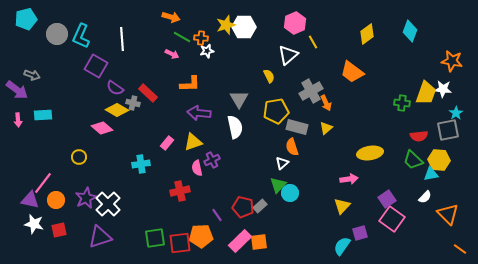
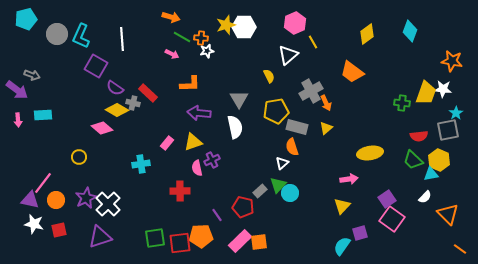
yellow hexagon at (439, 160): rotated 20 degrees clockwise
red cross at (180, 191): rotated 12 degrees clockwise
gray rectangle at (260, 206): moved 15 px up
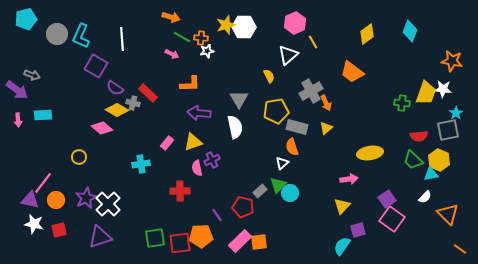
purple square at (360, 233): moved 2 px left, 3 px up
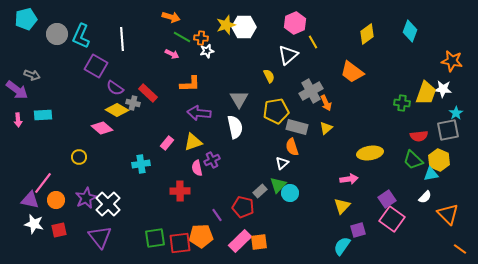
purple triangle at (100, 237): rotated 50 degrees counterclockwise
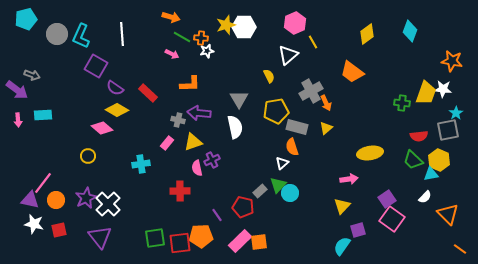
white line at (122, 39): moved 5 px up
gray cross at (133, 103): moved 45 px right, 17 px down
yellow circle at (79, 157): moved 9 px right, 1 px up
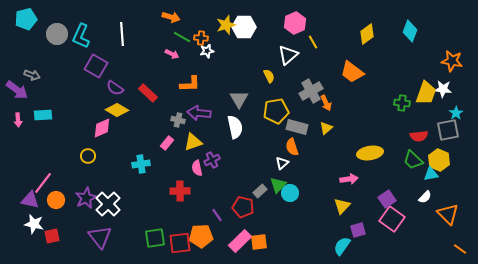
pink diamond at (102, 128): rotated 65 degrees counterclockwise
red square at (59, 230): moved 7 px left, 6 px down
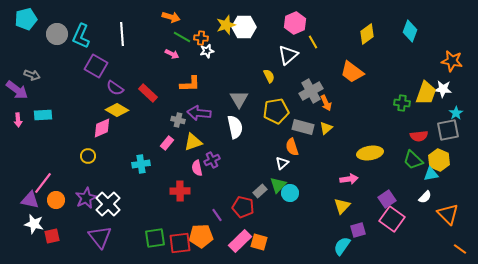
gray rectangle at (297, 127): moved 6 px right
orange square at (259, 242): rotated 24 degrees clockwise
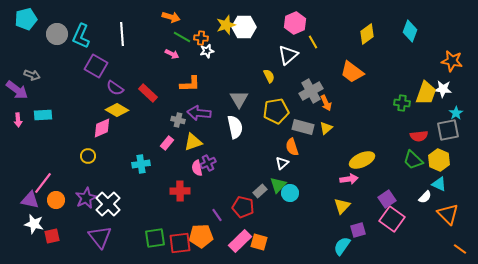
yellow ellipse at (370, 153): moved 8 px left, 7 px down; rotated 15 degrees counterclockwise
purple cross at (212, 160): moved 4 px left, 3 px down
cyan triangle at (431, 174): moved 8 px right, 10 px down; rotated 35 degrees clockwise
